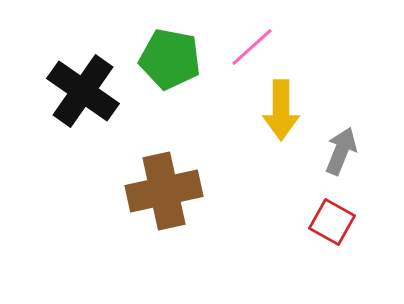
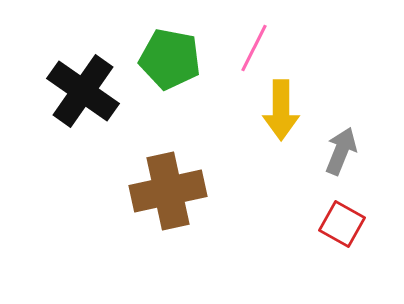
pink line: moved 2 px right, 1 px down; rotated 21 degrees counterclockwise
brown cross: moved 4 px right
red square: moved 10 px right, 2 px down
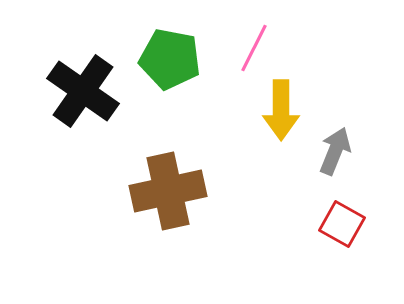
gray arrow: moved 6 px left
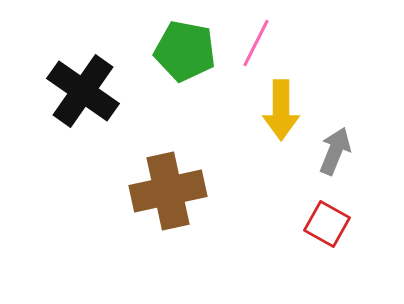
pink line: moved 2 px right, 5 px up
green pentagon: moved 15 px right, 8 px up
red square: moved 15 px left
